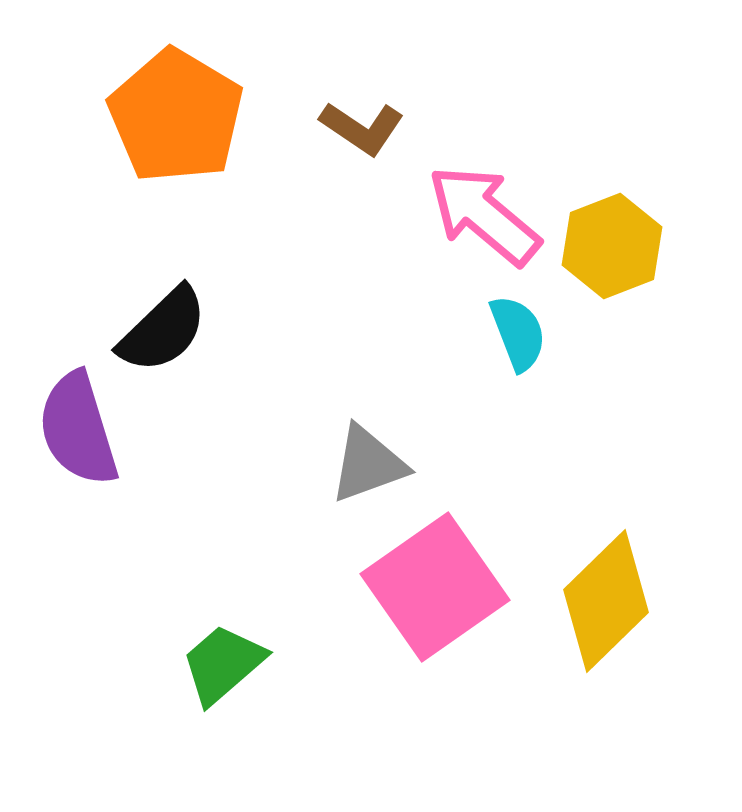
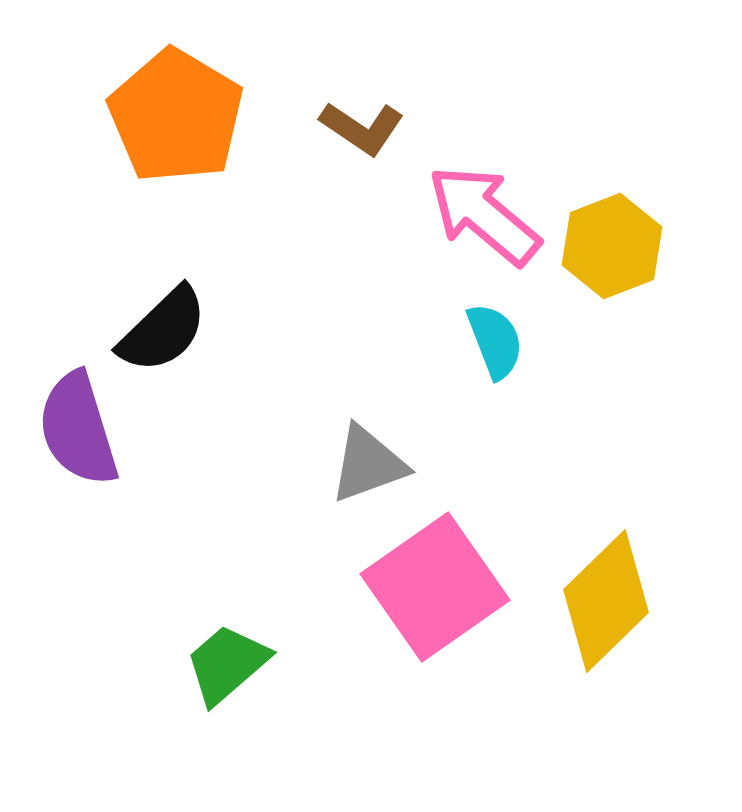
cyan semicircle: moved 23 px left, 8 px down
green trapezoid: moved 4 px right
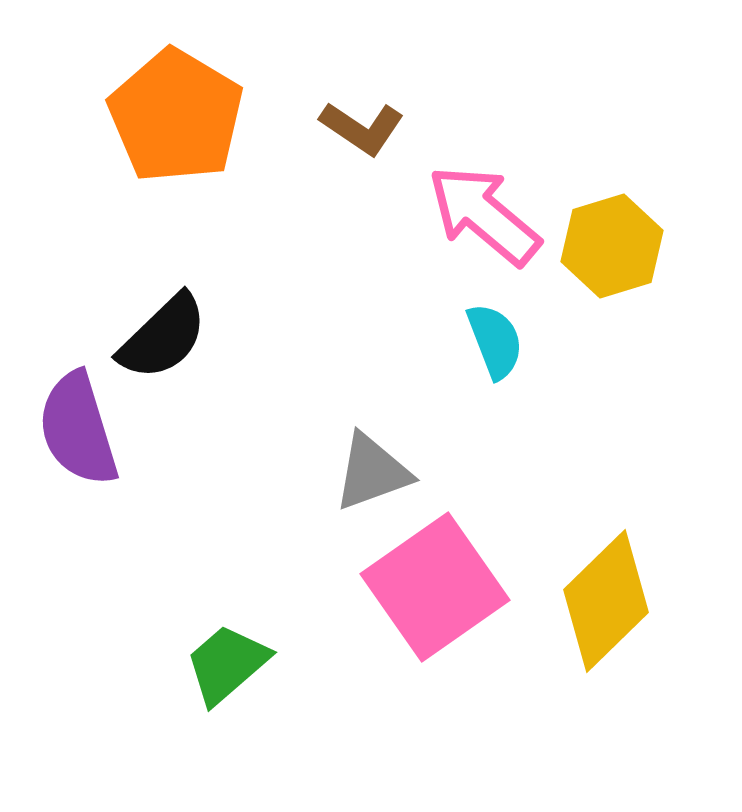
yellow hexagon: rotated 4 degrees clockwise
black semicircle: moved 7 px down
gray triangle: moved 4 px right, 8 px down
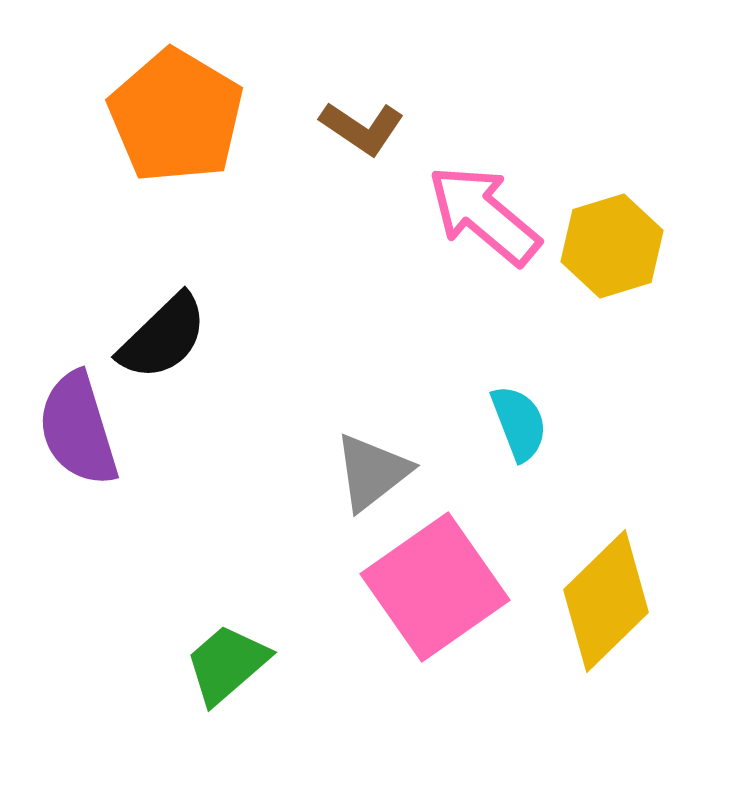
cyan semicircle: moved 24 px right, 82 px down
gray triangle: rotated 18 degrees counterclockwise
